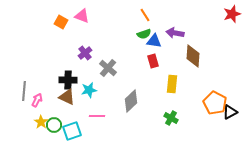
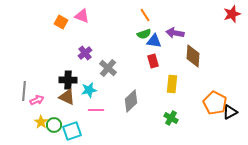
pink arrow: rotated 40 degrees clockwise
pink line: moved 1 px left, 6 px up
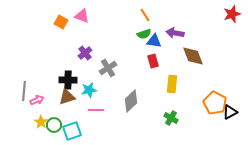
brown diamond: rotated 25 degrees counterclockwise
gray cross: rotated 18 degrees clockwise
brown triangle: rotated 42 degrees counterclockwise
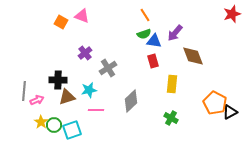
purple arrow: rotated 60 degrees counterclockwise
black cross: moved 10 px left
cyan square: moved 1 px up
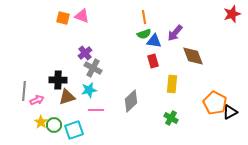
orange line: moved 1 px left, 2 px down; rotated 24 degrees clockwise
orange square: moved 2 px right, 4 px up; rotated 16 degrees counterclockwise
gray cross: moved 15 px left; rotated 30 degrees counterclockwise
cyan square: moved 2 px right
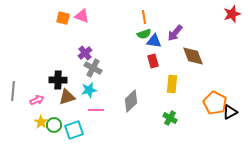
gray line: moved 11 px left
green cross: moved 1 px left
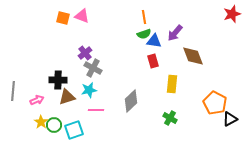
black triangle: moved 7 px down
